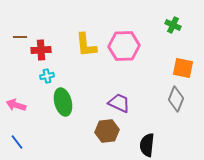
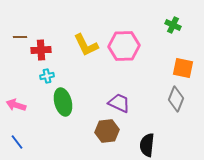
yellow L-shape: rotated 20 degrees counterclockwise
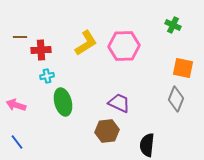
yellow L-shape: moved 2 px up; rotated 96 degrees counterclockwise
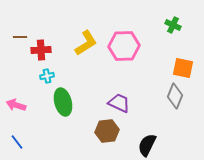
gray diamond: moved 1 px left, 3 px up
black semicircle: rotated 20 degrees clockwise
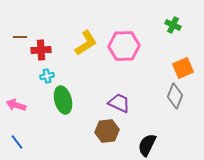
orange square: rotated 35 degrees counterclockwise
green ellipse: moved 2 px up
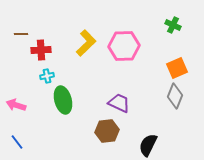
brown line: moved 1 px right, 3 px up
yellow L-shape: rotated 12 degrees counterclockwise
orange square: moved 6 px left
black semicircle: moved 1 px right
